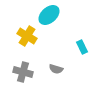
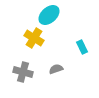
yellow cross: moved 7 px right, 2 px down
gray semicircle: rotated 144 degrees clockwise
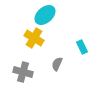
cyan ellipse: moved 4 px left
gray semicircle: moved 1 px right, 5 px up; rotated 48 degrees counterclockwise
